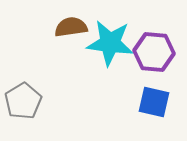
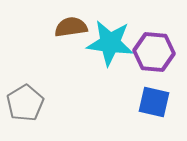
gray pentagon: moved 2 px right, 2 px down
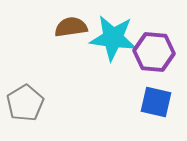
cyan star: moved 3 px right, 5 px up
blue square: moved 2 px right
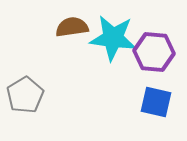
brown semicircle: moved 1 px right
gray pentagon: moved 8 px up
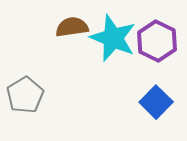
cyan star: rotated 15 degrees clockwise
purple hexagon: moved 3 px right, 11 px up; rotated 21 degrees clockwise
blue square: rotated 32 degrees clockwise
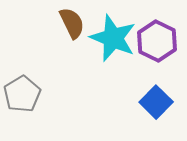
brown semicircle: moved 4 px up; rotated 72 degrees clockwise
gray pentagon: moved 3 px left, 1 px up
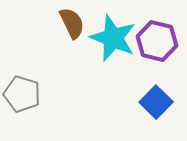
purple hexagon: rotated 12 degrees counterclockwise
gray pentagon: rotated 24 degrees counterclockwise
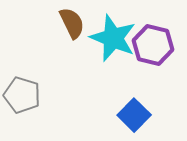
purple hexagon: moved 4 px left, 4 px down
gray pentagon: moved 1 px down
blue square: moved 22 px left, 13 px down
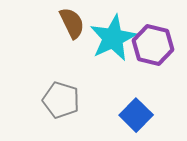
cyan star: rotated 24 degrees clockwise
gray pentagon: moved 39 px right, 5 px down
blue square: moved 2 px right
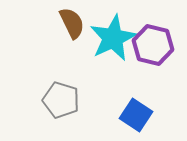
blue square: rotated 12 degrees counterclockwise
